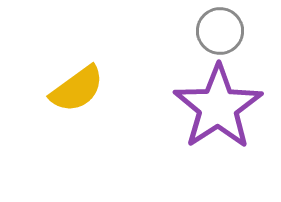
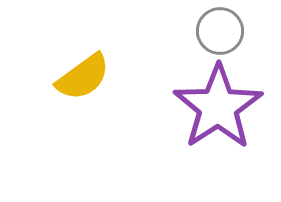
yellow semicircle: moved 6 px right, 12 px up
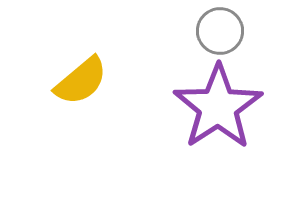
yellow semicircle: moved 2 px left, 4 px down; rotated 4 degrees counterclockwise
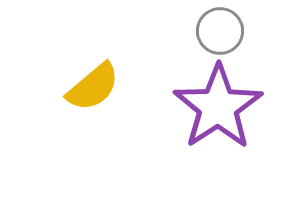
yellow semicircle: moved 12 px right, 6 px down
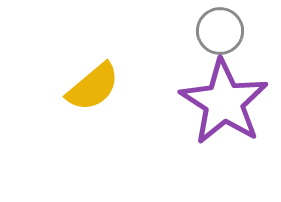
purple star: moved 6 px right, 5 px up; rotated 6 degrees counterclockwise
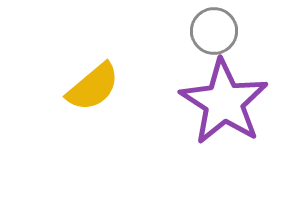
gray circle: moved 6 px left
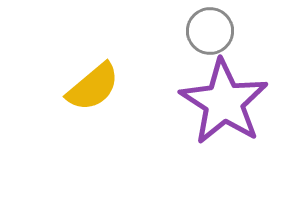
gray circle: moved 4 px left
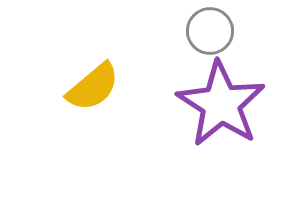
purple star: moved 3 px left, 2 px down
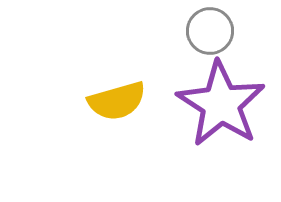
yellow semicircle: moved 24 px right, 14 px down; rotated 24 degrees clockwise
